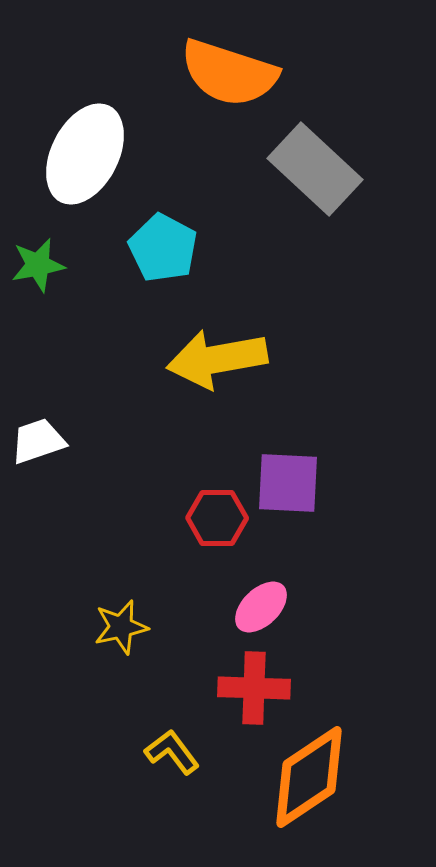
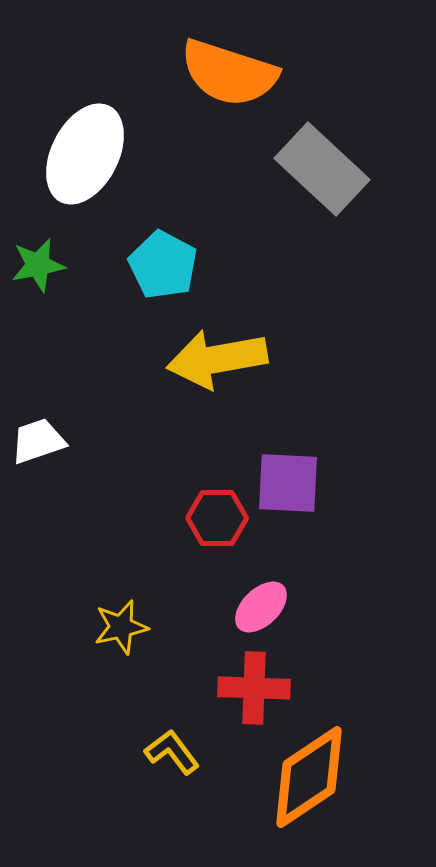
gray rectangle: moved 7 px right
cyan pentagon: moved 17 px down
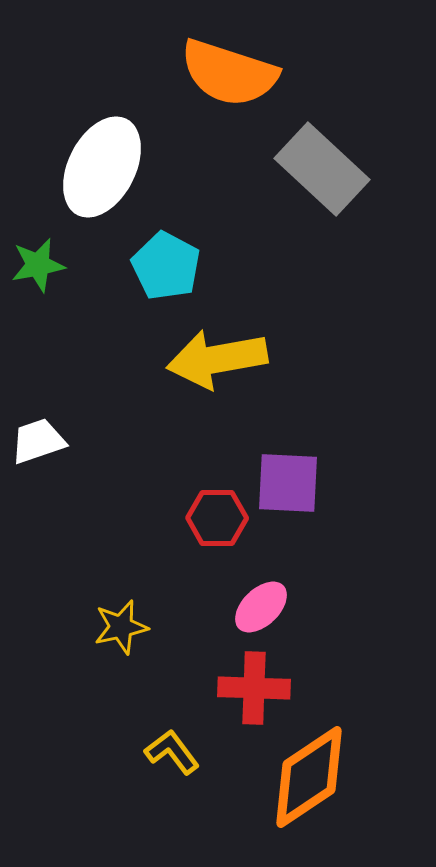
white ellipse: moved 17 px right, 13 px down
cyan pentagon: moved 3 px right, 1 px down
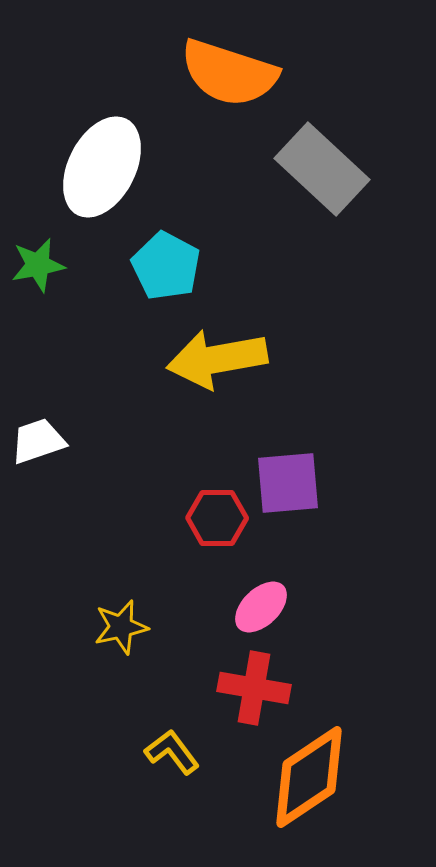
purple square: rotated 8 degrees counterclockwise
red cross: rotated 8 degrees clockwise
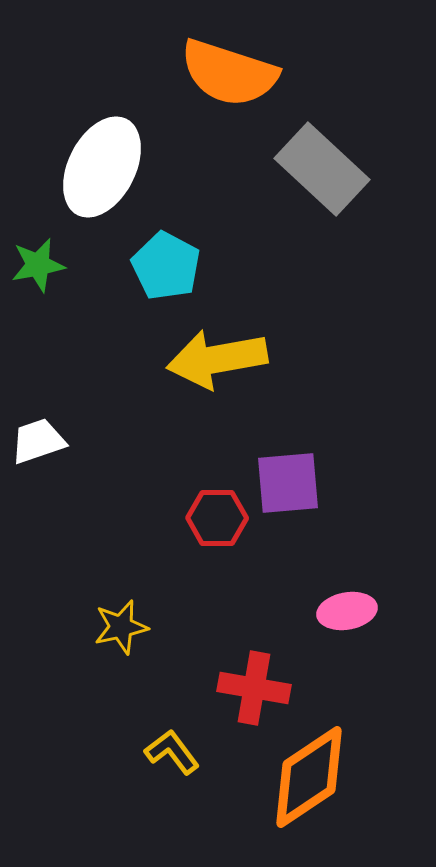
pink ellipse: moved 86 px right, 4 px down; rotated 34 degrees clockwise
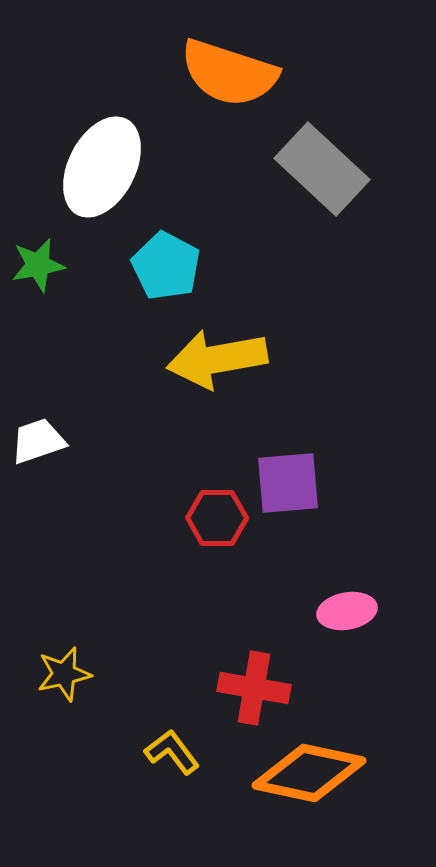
yellow star: moved 57 px left, 47 px down
orange diamond: moved 4 px up; rotated 46 degrees clockwise
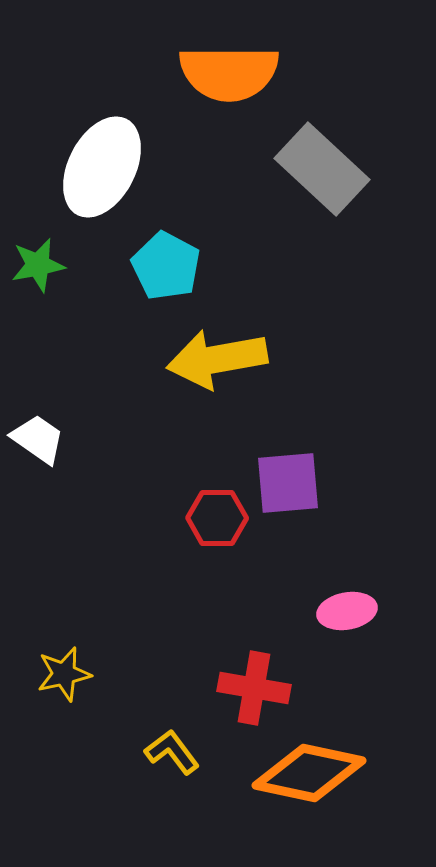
orange semicircle: rotated 18 degrees counterclockwise
white trapezoid: moved 2 px up; rotated 54 degrees clockwise
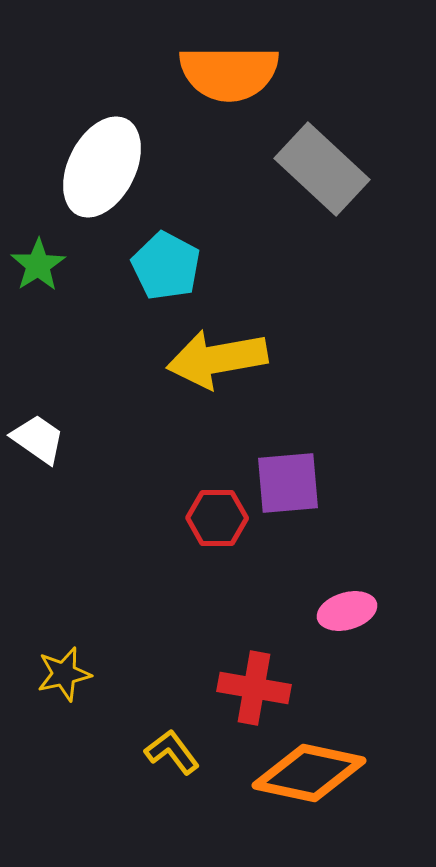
green star: rotated 22 degrees counterclockwise
pink ellipse: rotated 6 degrees counterclockwise
